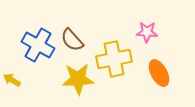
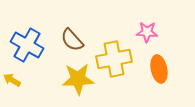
blue cross: moved 11 px left
orange ellipse: moved 4 px up; rotated 16 degrees clockwise
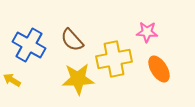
blue cross: moved 2 px right
orange ellipse: rotated 20 degrees counterclockwise
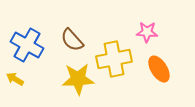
blue cross: moved 2 px left
yellow arrow: moved 3 px right, 1 px up
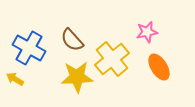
pink star: rotated 15 degrees counterclockwise
blue cross: moved 2 px right, 3 px down
yellow cross: moved 2 px left; rotated 28 degrees counterclockwise
orange ellipse: moved 2 px up
yellow star: moved 1 px left, 2 px up
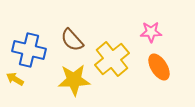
pink star: moved 4 px right; rotated 10 degrees clockwise
blue cross: moved 2 px down; rotated 16 degrees counterclockwise
yellow star: moved 3 px left, 3 px down
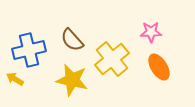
blue cross: rotated 28 degrees counterclockwise
yellow star: moved 2 px left; rotated 16 degrees clockwise
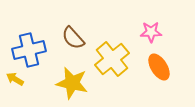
brown semicircle: moved 1 px right, 2 px up
yellow star: moved 3 px down
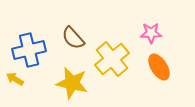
pink star: moved 1 px down
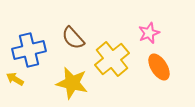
pink star: moved 2 px left; rotated 20 degrees counterclockwise
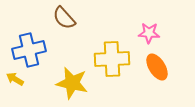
pink star: rotated 25 degrees clockwise
brown semicircle: moved 9 px left, 20 px up
yellow cross: rotated 36 degrees clockwise
orange ellipse: moved 2 px left
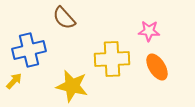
pink star: moved 2 px up
yellow arrow: moved 1 px left, 2 px down; rotated 102 degrees clockwise
yellow star: moved 3 px down
